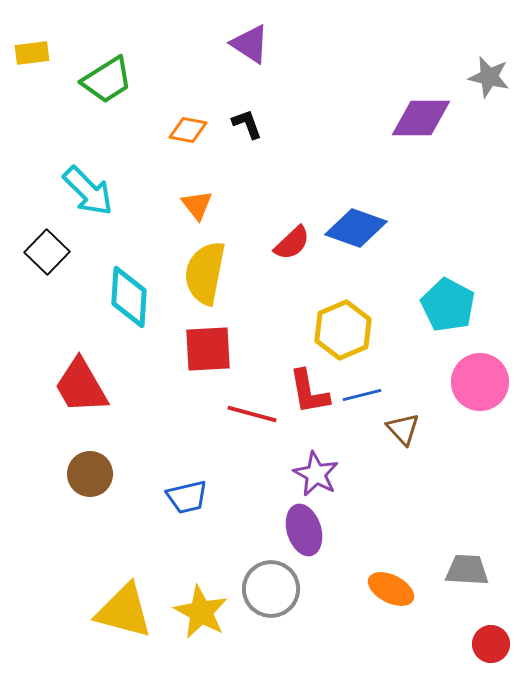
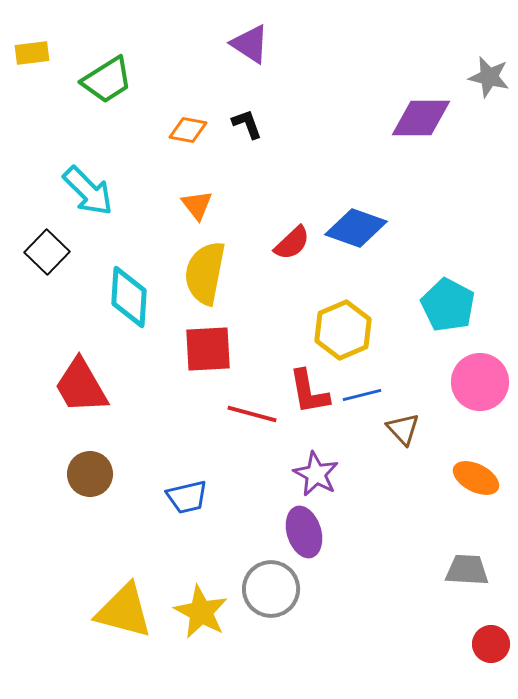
purple ellipse: moved 2 px down
orange ellipse: moved 85 px right, 111 px up
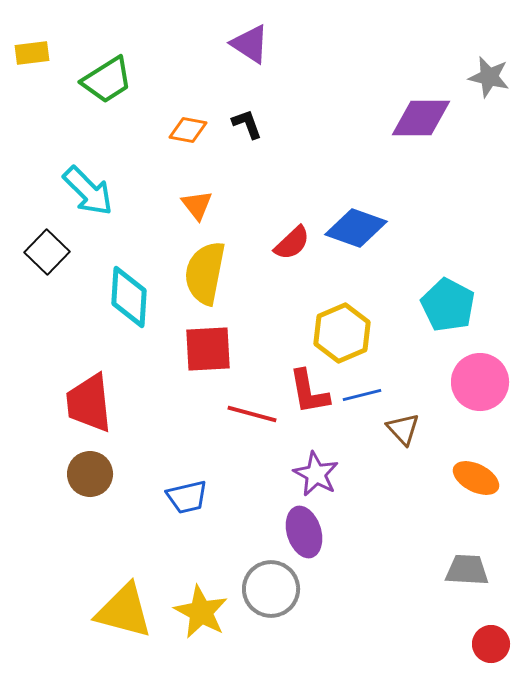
yellow hexagon: moved 1 px left, 3 px down
red trapezoid: moved 8 px right, 17 px down; rotated 24 degrees clockwise
